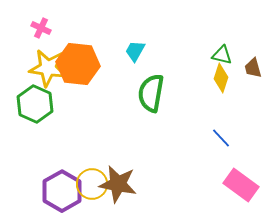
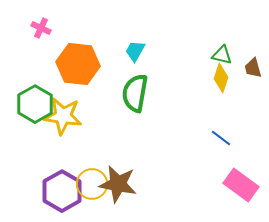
yellow star: moved 15 px right, 48 px down
green semicircle: moved 16 px left
green hexagon: rotated 6 degrees clockwise
blue line: rotated 10 degrees counterclockwise
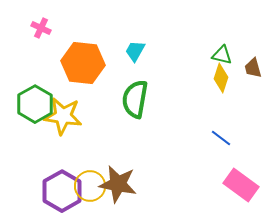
orange hexagon: moved 5 px right, 1 px up
green semicircle: moved 6 px down
yellow circle: moved 2 px left, 2 px down
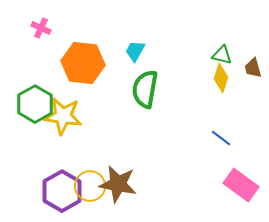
green semicircle: moved 10 px right, 10 px up
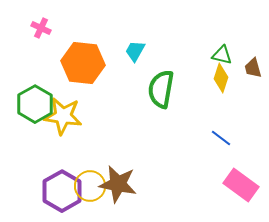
green semicircle: moved 16 px right
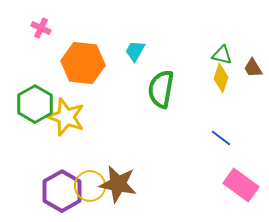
brown trapezoid: rotated 15 degrees counterclockwise
yellow star: moved 3 px right, 1 px down; rotated 12 degrees clockwise
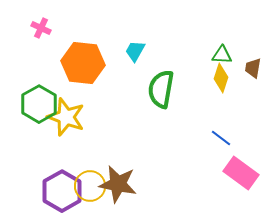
green triangle: rotated 10 degrees counterclockwise
brown trapezoid: rotated 40 degrees clockwise
green hexagon: moved 4 px right
pink rectangle: moved 12 px up
